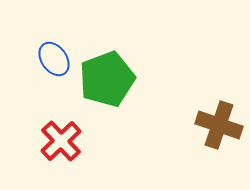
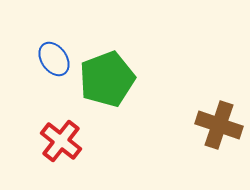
red cross: rotated 9 degrees counterclockwise
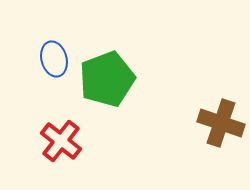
blue ellipse: rotated 20 degrees clockwise
brown cross: moved 2 px right, 2 px up
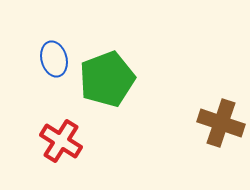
red cross: rotated 6 degrees counterclockwise
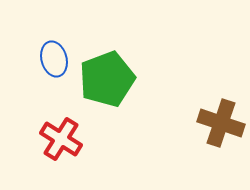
red cross: moved 2 px up
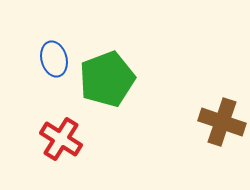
brown cross: moved 1 px right, 1 px up
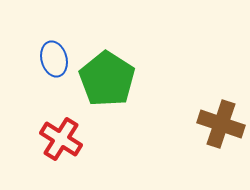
green pentagon: rotated 18 degrees counterclockwise
brown cross: moved 1 px left, 2 px down
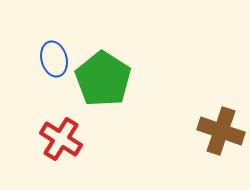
green pentagon: moved 4 px left
brown cross: moved 7 px down
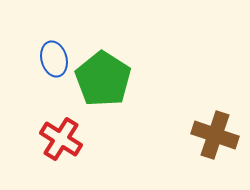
brown cross: moved 6 px left, 4 px down
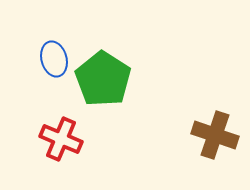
red cross: rotated 9 degrees counterclockwise
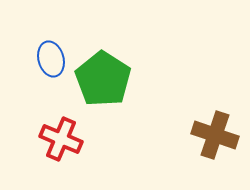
blue ellipse: moved 3 px left
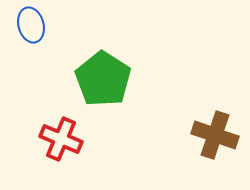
blue ellipse: moved 20 px left, 34 px up
